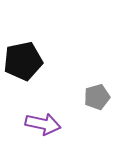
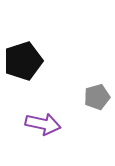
black pentagon: rotated 6 degrees counterclockwise
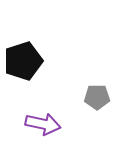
gray pentagon: rotated 15 degrees clockwise
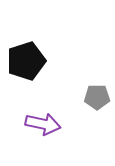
black pentagon: moved 3 px right
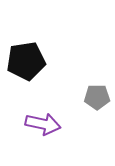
black pentagon: rotated 9 degrees clockwise
